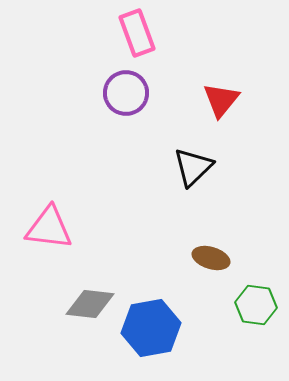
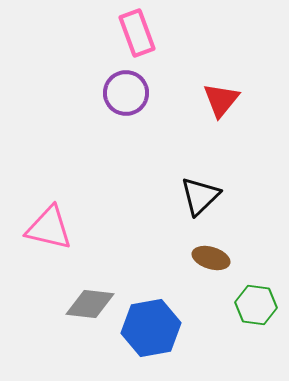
black triangle: moved 7 px right, 29 px down
pink triangle: rotated 6 degrees clockwise
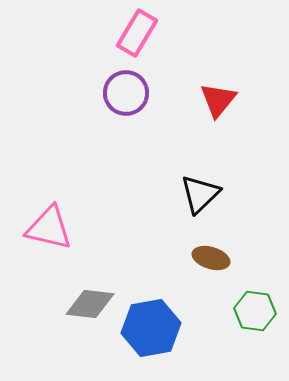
pink rectangle: rotated 51 degrees clockwise
red triangle: moved 3 px left
black triangle: moved 2 px up
green hexagon: moved 1 px left, 6 px down
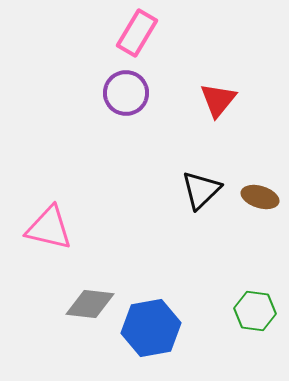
black triangle: moved 1 px right, 4 px up
brown ellipse: moved 49 px right, 61 px up
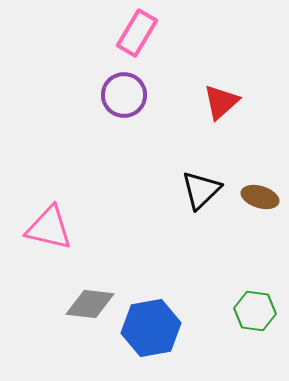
purple circle: moved 2 px left, 2 px down
red triangle: moved 3 px right, 2 px down; rotated 9 degrees clockwise
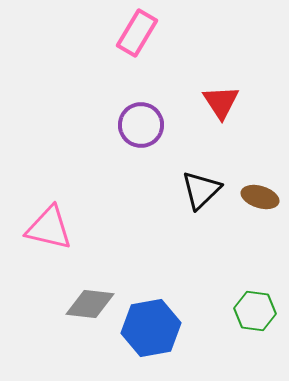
purple circle: moved 17 px right, 30 px down
red triangle: rotated 21 degrees counterclockwise
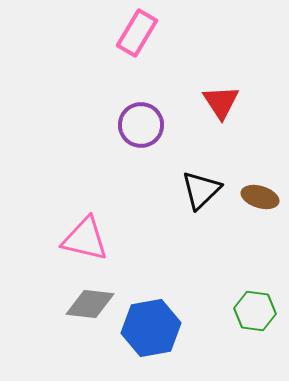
pink triangle: moved 36 px right, 11 px down
